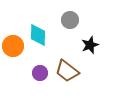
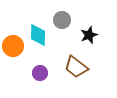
gray circle: moved 8 px left
black star: moved 1 px left, 10 px up
brown trapezoid: moved 9 px right, 4 px up
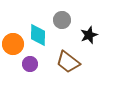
orange circle: moved 2 px up
brown trapezoid: moved 8 px left, 5 px up
purple circle: moved 10 px left, 9 px up
